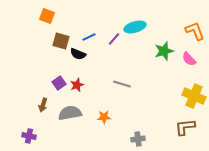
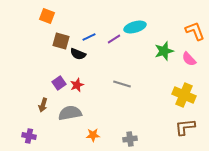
purple line: rotated 16 degrees clockwise
yellow cross: moved 10 px left, 1 px up
orange star: moved 11 px left, 18 px down
gray cross: moved 8 px left
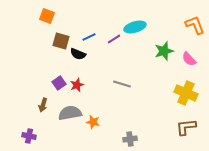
orange L-shape: moved 6 px up
yellow cross: moved 2 px right, 2 px up
brown L-shape: moved 1 px right
orange star: moved 13 px up; rotated 16 degrees clockwise
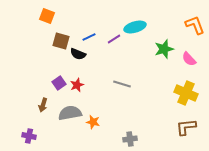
green star: moved 2 px up
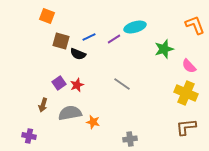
pink semicircle: moved 7 px down
gray line: rotated 18 degrees clockwise
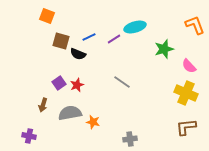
gray line: moved 2 px up
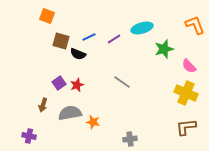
cyan ellipse: moved 7 px right, 1 px down
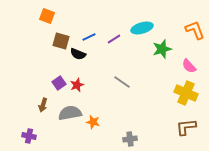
orange L-shape: moved 5 px down
green star: moved 2 px left
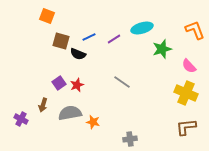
purple cross: moved 8 px left, 17 px up; rotated 16 degrees clockwise
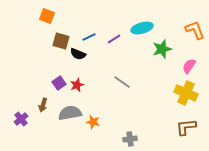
pink semicircle: rotated 77 degrees clockwise
purple cross: rotated 24 degrees clockwise
